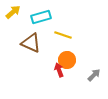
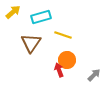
brown triangle: rotated 40 degrees clockwise
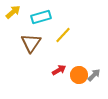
yellow line: rotated 66 degrees counterclockwise
orange circle: moved 12 px right, 15 px down
red arrow: rotated 80 degrees clockwise
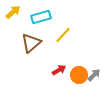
brown triangle: rotated 15 degrees clockwise
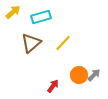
yellow line: moved 8 px down
red arrow: moved 6 px left, 16 px down; rotated 24 degrees counterclockwise
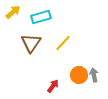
brown triangle: rotated 15 degrees counterclockwise
gray arrow: rotated 56 degrees counterclockwise
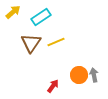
cyan rectangle: rotated 18 degrees counterclockwise
yellow line: moved 7 px left, 1 px up; rotated 24 degrees clockwise
